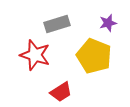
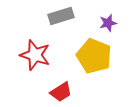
gray rectangle: moved 4 px right, 8 px up
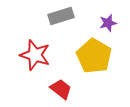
yellow pentagon: rotated 8 degrees clockwise
red trapezoid: moved 3 px up; rotated 110 degrees counterclockwise
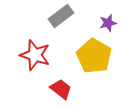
gray rectangle: rotated 20 degrees counterclockwise
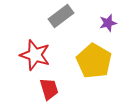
yellow pentagon: moved 5 px down
red trapezoid: moved 12 px left; rotated 35 degrees clockwise
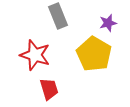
gray rectangle: moved 3 px left; rotated 75 degrees counterclockwise
yellow pentagon: moved 7 px up
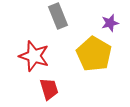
purple star: moved 2 px right
red star: moved 1 px left, 1 px down
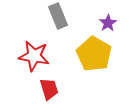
purple star: moved 2 px left; rotated 18 degrees counterclockwise
red star: rotated 8 degrees counterclockwise
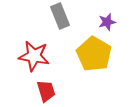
gray rectangle: moved 2 px right
purple star: moved 1 px left, 1 px up; rotated 18 degrees clockwise
red trapezoid: moved 3 px left, 2 px down
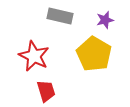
gray rectangle: rotated 55 degrees counterclockwise
purple star: moved 2 px left, 2 px up
red star: rotated 16 degrees clockwise
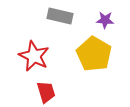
purple star: rotated 18 degrees clockwise
red trapezoid: moved 1 px down
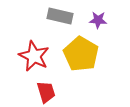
purple star: moved 7 px left
yellow pentagon: moved 13 px left
